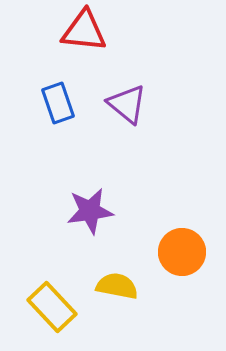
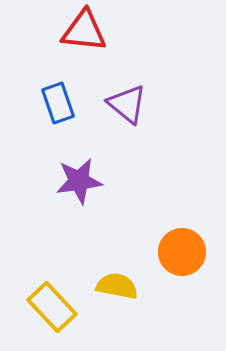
purple star: moved 11 px left, 30 px up
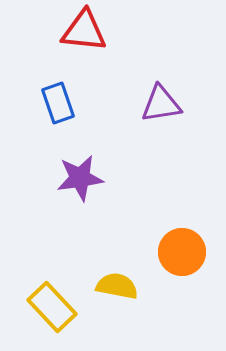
purple triangle: moved 34 px right; rotated 48 degrees counterclockwise
purple star: moved 1 px right, 3 px up
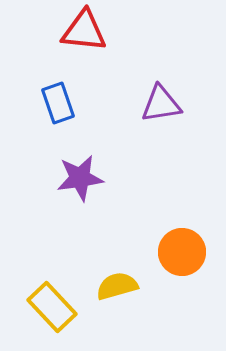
yellow semicircle: rotated 27 degrees counterclockwise
